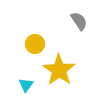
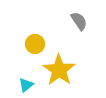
cyan triangle: rotated 14 degrees clockwise
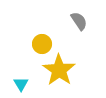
yellow circle: moved 7 px right
cyan triangle: moved 5 px left, 1 px up; rotated 21 degrees counterclockwise
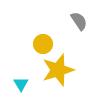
yellow circle: moved 1 px right
yellow star: moved 1 px left; rotated 20 degrees clockwise
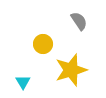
yellow star: moved 13 px right
cyan triangle: moved 2 px right, 2 px up
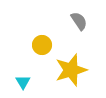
yellow circle: moved 1 px left, 1 px down
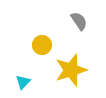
cyan triangle: rotated 14 degrees clockwise
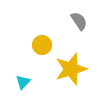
yellow star: moved 1 px up
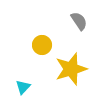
cyan triangle: moved 5 px down
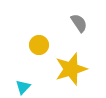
gray semicircle: moved 2 px down
yellow circle: moved 3 px left
